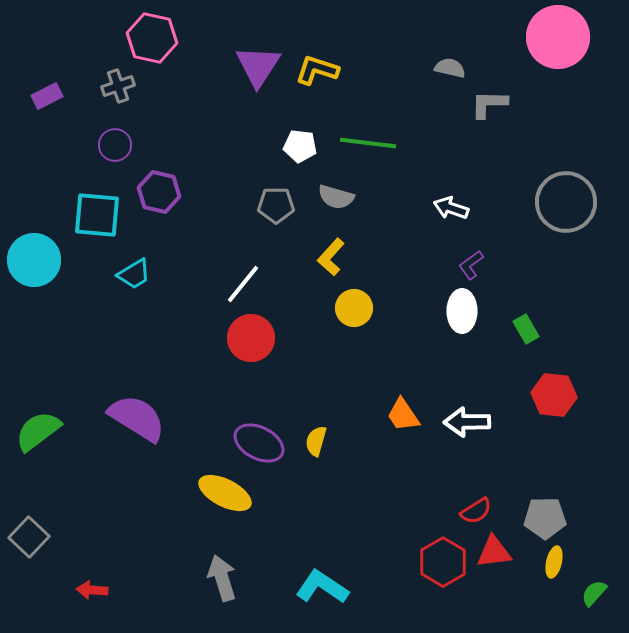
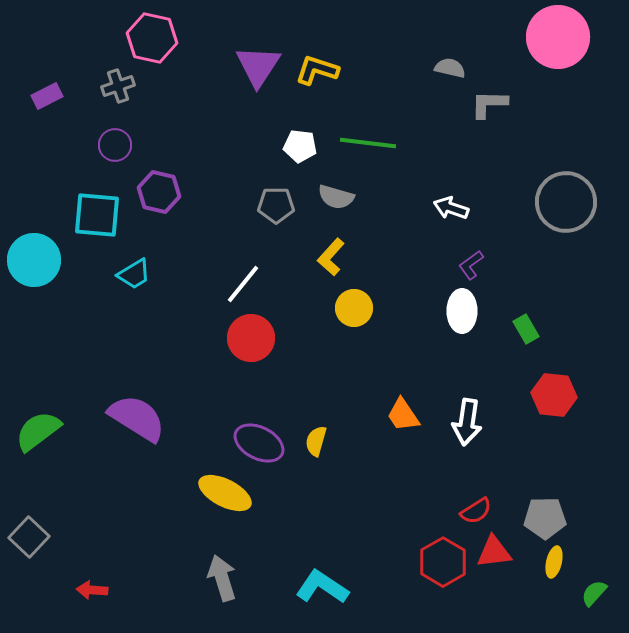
white arrow at (467, 422): rotated 81 degrees counterclockwise
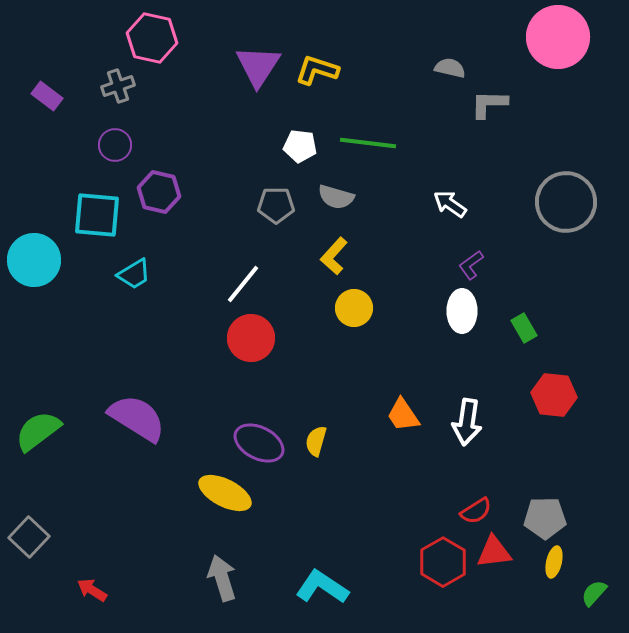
purple rectangle at (47, 96): rotated 64 degrees clockwise
white arrow at (451, 208): moved 1 px left, 4 px up; rotated 16 degrees clockwise
yellow L-shape at (331, 257): moved 3 px right, 1 px up
green rectangle at (526, 329): moved 2 px left, 1 px up
red arrow at (92, 590): rotated 28 degrees clockwise
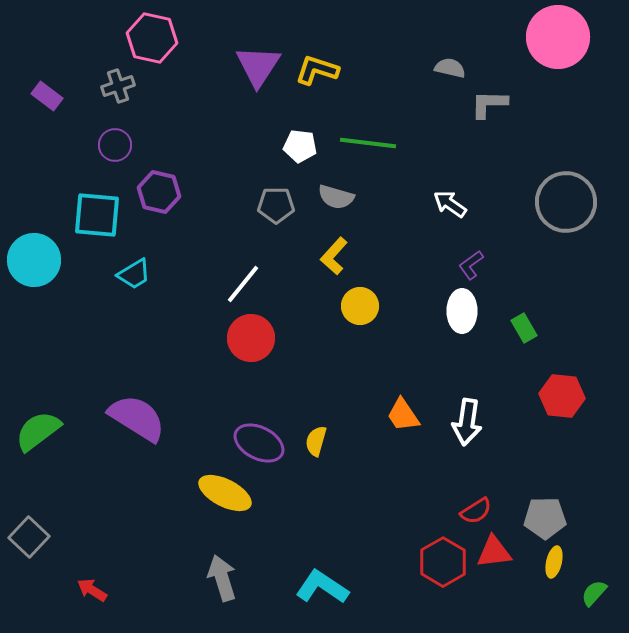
yellow circle at (354, 308): moved 6 px right, 2 px up
red hexagon at (554, 395): moved 8 px right, 1 px down
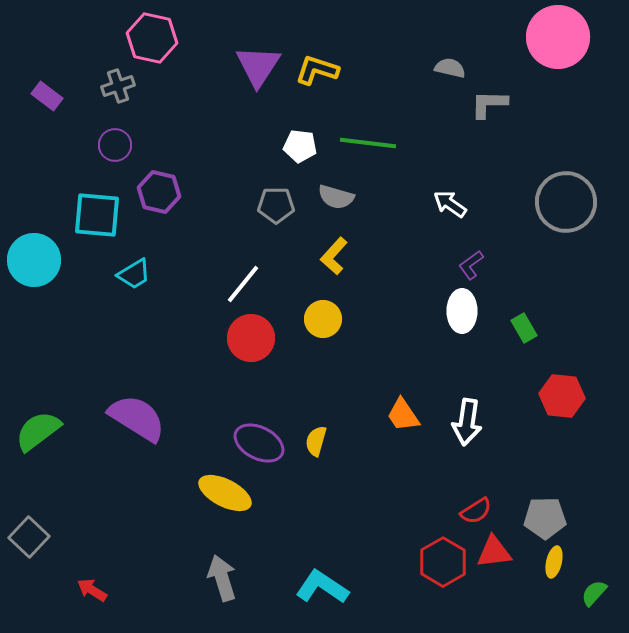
yellow circle at (360, 306): moved 37 px left, 13 px down
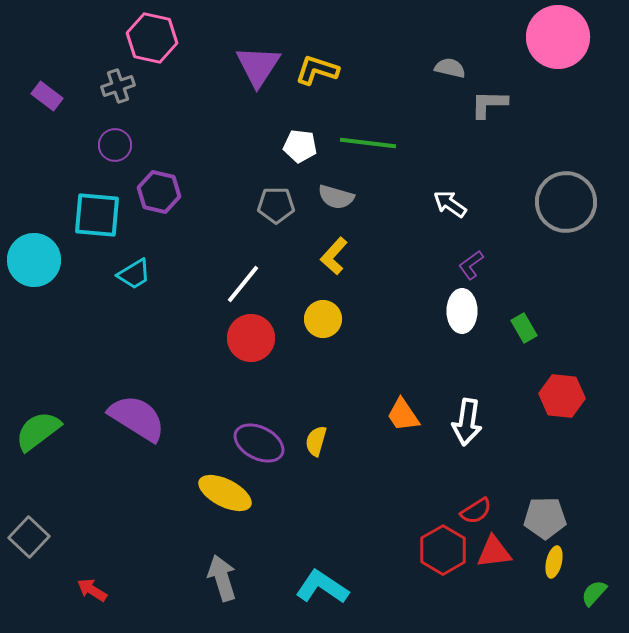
red hexagon at (443, 562): moved 12 px up
